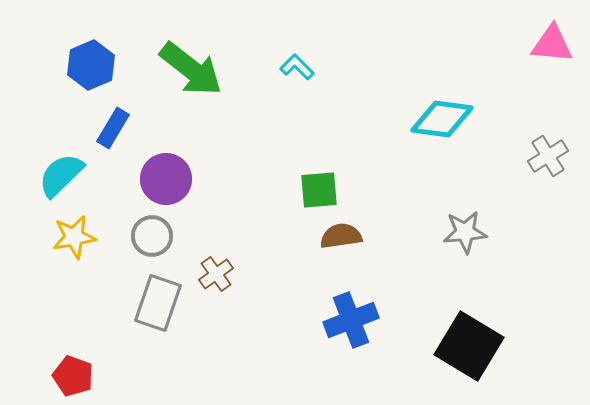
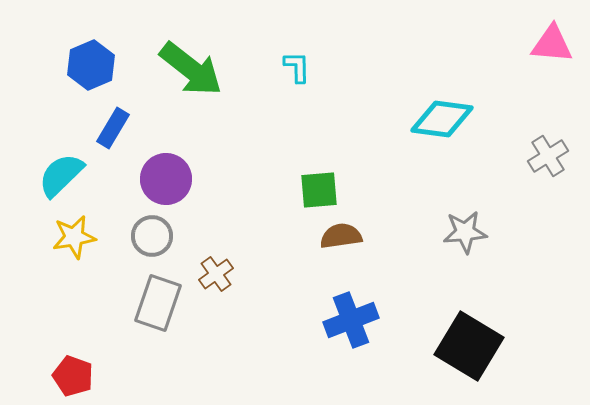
cyan L-shape: rotated 44 degrees clockwise
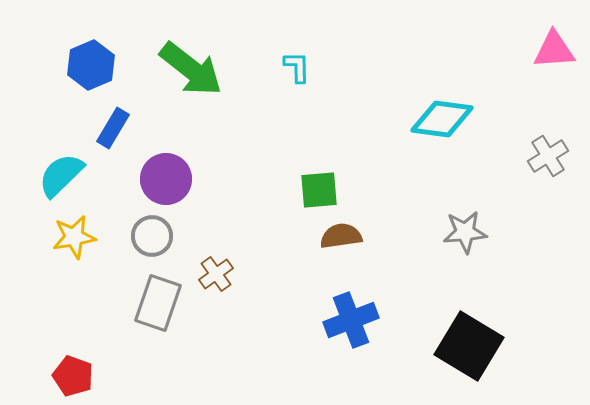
pink triangle: moved 2 px right, 6 px down; rotated 9 degrees counterclockwise
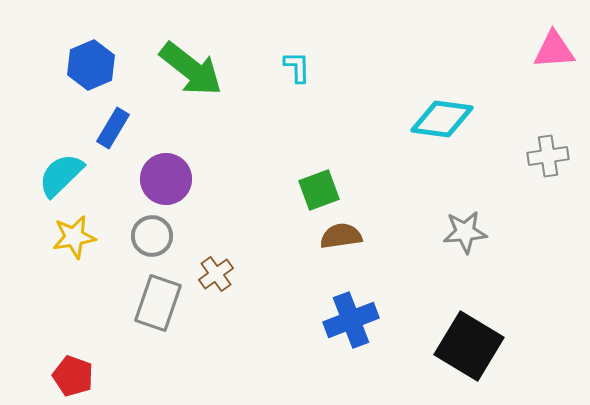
gray cross: rotated 24 degrees clockwise
green square: rotated 15 degrees counterclockwise
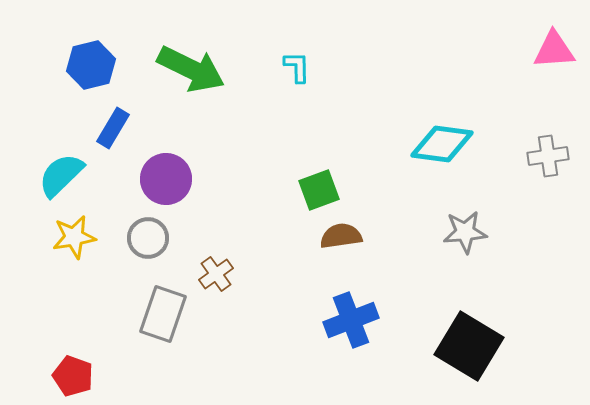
blue hexagon: rotated 9 degrees clockwise
green arrow: rotated 12 degrees counterclockwise
cyan diamond: moved 25 px down
gray circle: moved 4 px left, 2 px down
gray rectangle: moved 5 px right, 11 px down
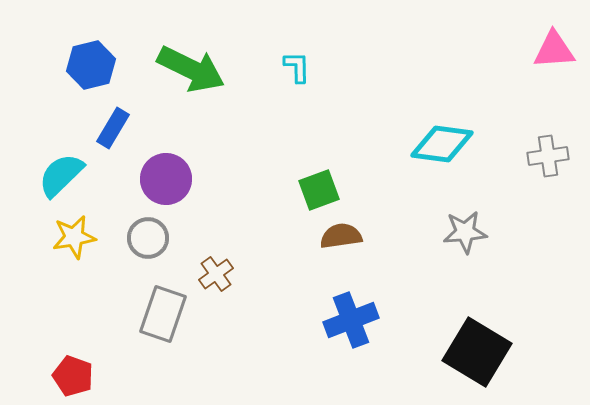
black square: moved 8 px right, 6 px down
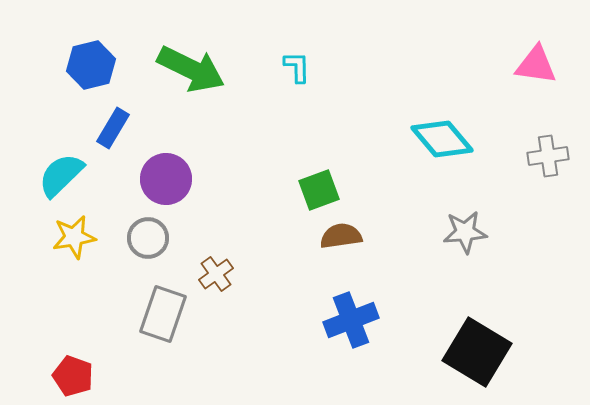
pink triangle: moved 18 px left, 15 px down; rotated 12 degrees clockwise
cyan diamond: moved 5 px up; rotated 42 degrees clockwise
